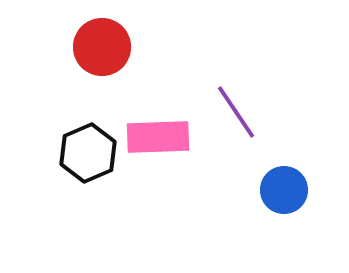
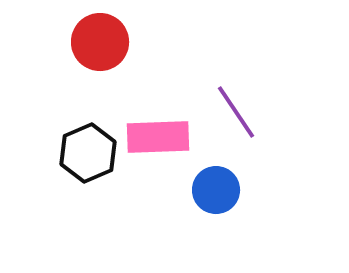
red circle: moved 2 px left, 5 px up
blue circle: moved 68 px left
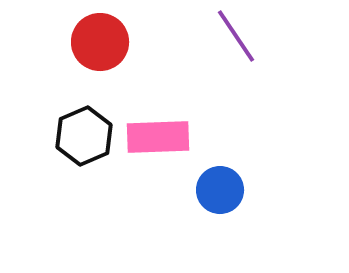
purple line: moved 76 px up
black hexagon: moved 4 px left, 17 px up
blue circle: moved 4 px right
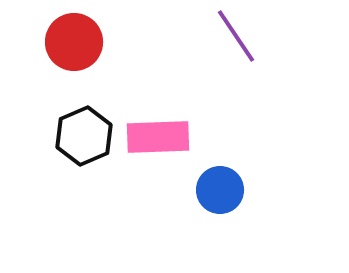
red circle: moved 26 px left
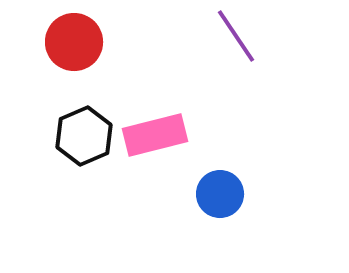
pink rectangle: moved 3 px left, 2 px up; rotated 12 degrees counterclockwise
blue circle: moved 4 px down
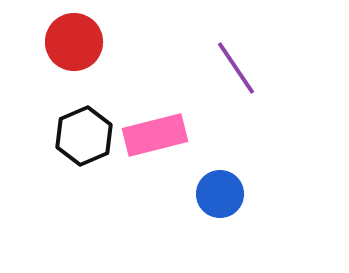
purple line: moved 32 px down
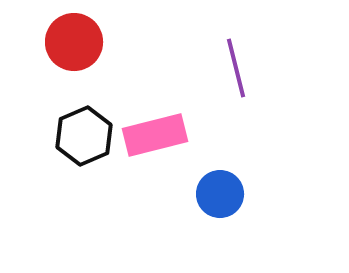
purple line: rotated 20 degrees clockwise
